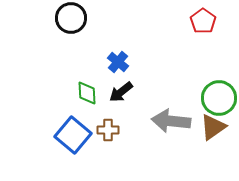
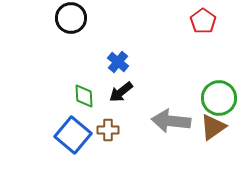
green diamond: moved 3 px left, 3 px down
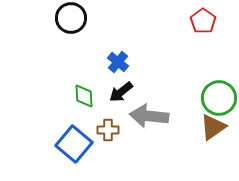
gray arrow: moved 22 px left, 5 px up
blue square: moved 1 px right, 9 px down
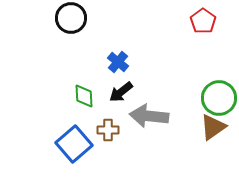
blue square: rotated 9 degrees clockwise
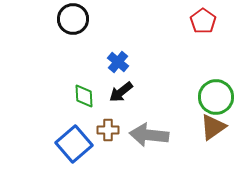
black circle: moved 2 px right, 1 px down
green circle: moved 3 px left, 1 px up
gray arrow: moved 19 px down
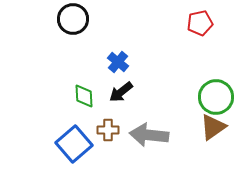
red pentagon: moved 3 px left, 2 px down; rotated 25 degrees clockwise
